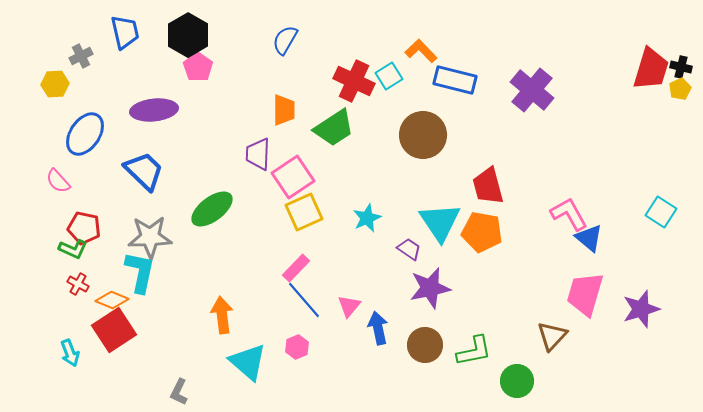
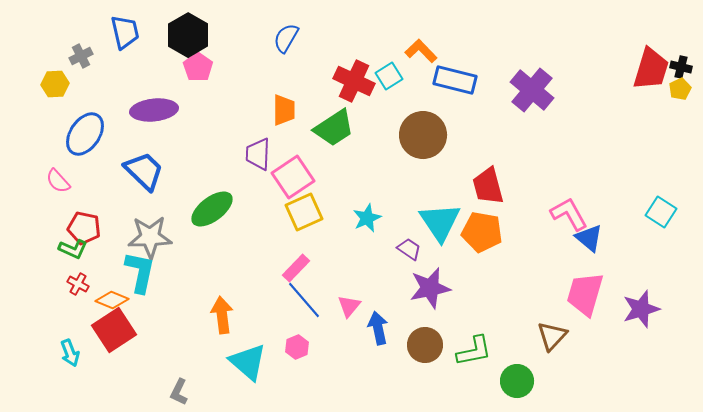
blue semicircle at (285, 40): moved 1 px right, 2 px up
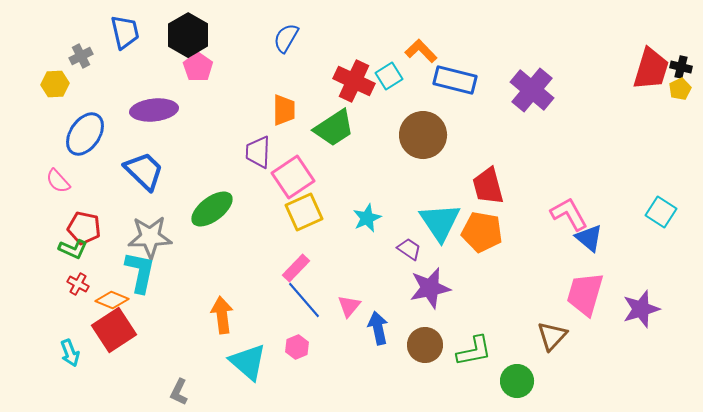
purple trapezoid at (258, 154): moved 2 px up
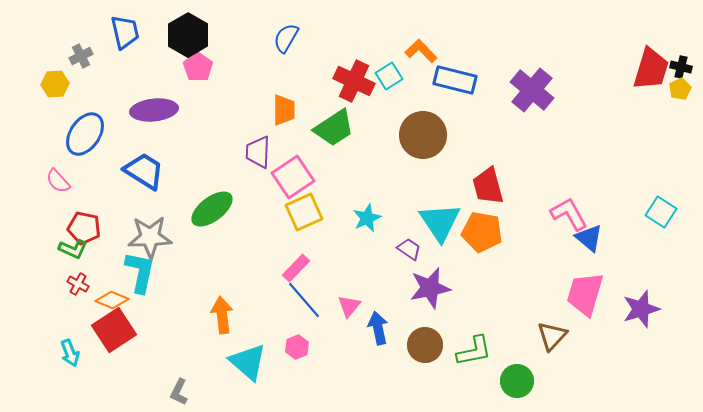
blue trapezoid at (144, 171): rotated 12 degrees counterclockwise
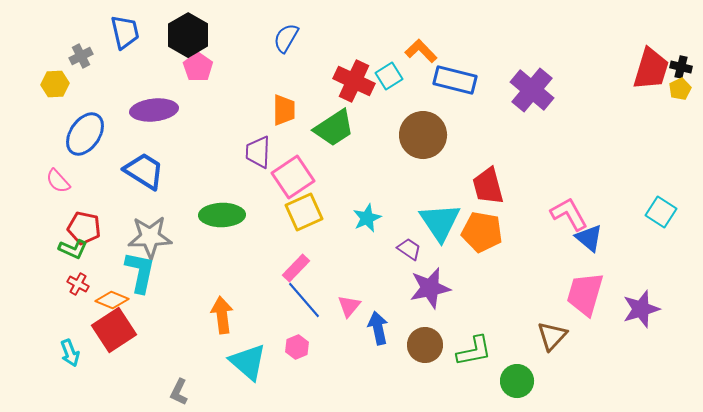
green ellipse at (212, 209): moved 10 px right, 6 px down; rotated 36 degrees clockwise
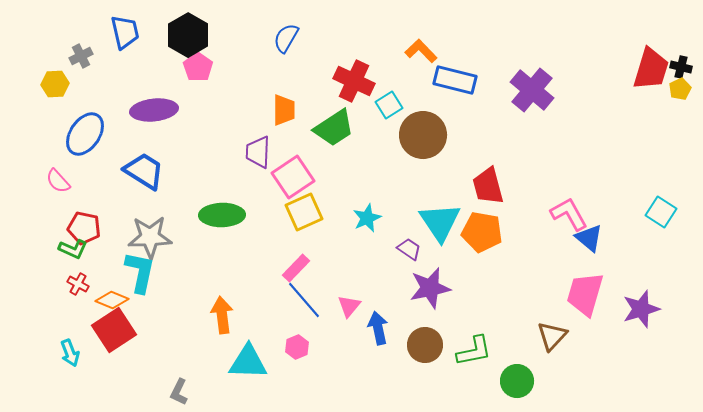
cyan square at (389, 76): moved 29 px down
cyan triangle at (248, 362): rotated 39 degrees counterclockwise
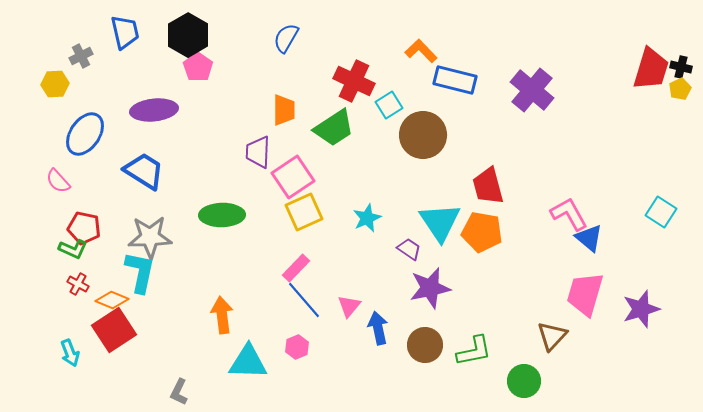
green circle at (517, 381): moved 7 px right
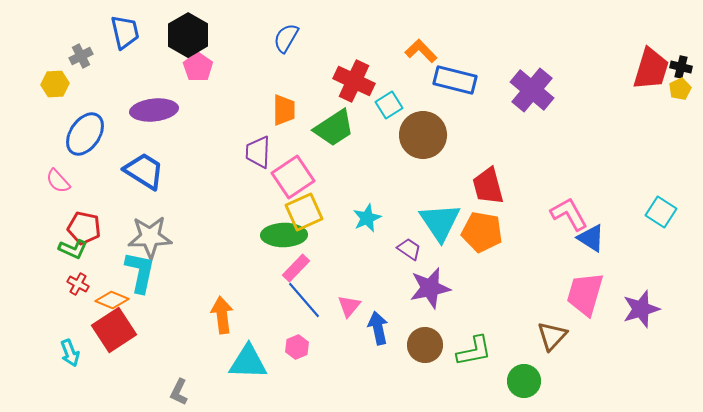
green ellipse at (222, 215): moved 62 px right, 20 px down
blue triangle at (589, 238): moved 2 px right; rotated 8 degrees counterclockwise
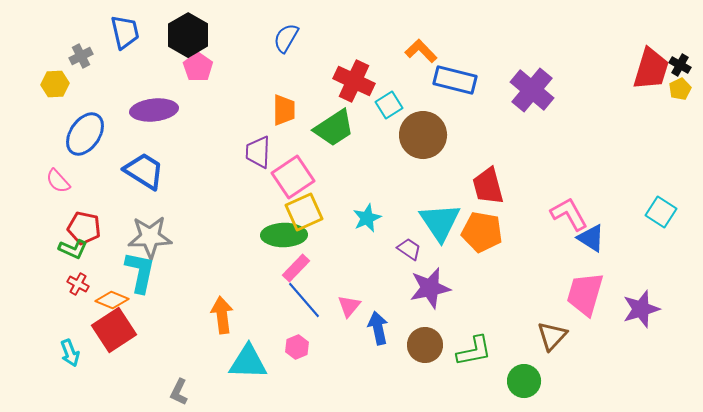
black cross at (681, 67): moved 1 px left, 2 px up; rotated 15 degrees clockwise
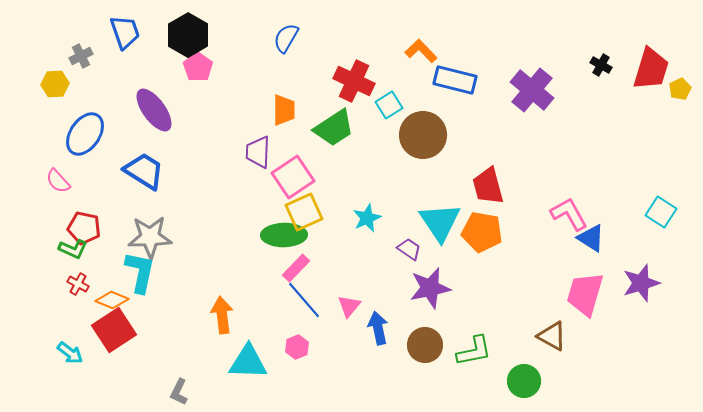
blue trapezoid at (125, 32): rotated 6 degrees counterclockwise
black cross at (680, 65): moved 79 px left
purple ellipse at (154, 110): rotated 60 degrees clockwise
purple star at (641, 309): moved 26 px up
brown triangle at (552, 336): rotated 44 degrees counterclockwise
cyan arrow at (70, 353): rotated 32 degrees counterclockwise
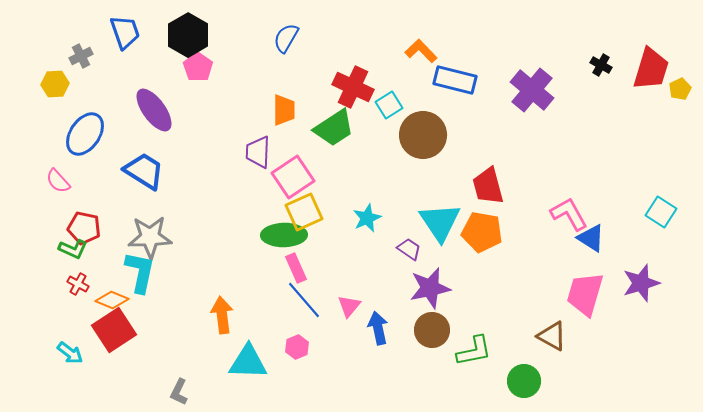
red cross at (354, 81): moved 1 px left, 6 px down
pink rectangle at (296, 268): rotated 68 degrees counterclockwise
brown circle at (425, 345): moved 7 px right, 15 px up
